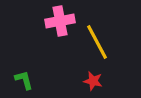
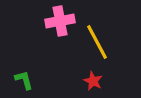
red star: rotated 12 degrees clockwise
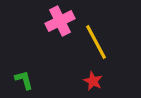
pink cross: rotated 16 degrees counterclockwise
yellow line: moved 1 px left
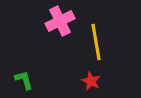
yellow line: rotated 18 degrees clockwise
red star: moved 2 px left
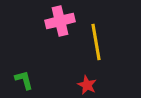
pink cross: rotated 12 degrees clockwise
red star: moved 4 px left, 4 px down
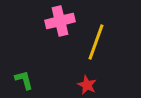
yellow line: rotated 30 degrees clockwise
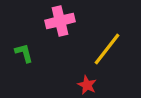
yellow line: moved 11 px right, 7 px down; rotated 18 degrees clockwise
green L-shape: moved 27 px up
